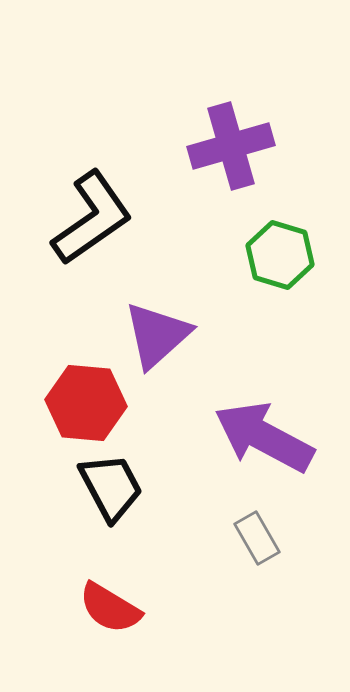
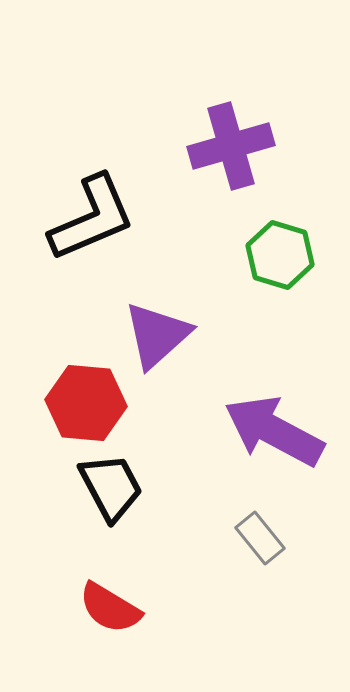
black L-shape: rotated 12 degrees clockwise
purple arrow: moved 10 px right, 6 px up
gray rectangle: moved 3 px right; rotated 9 degrees counterclockwise
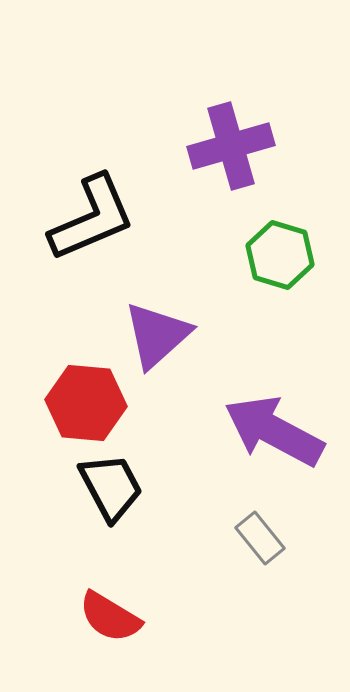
red semicircle: moved 9 px down
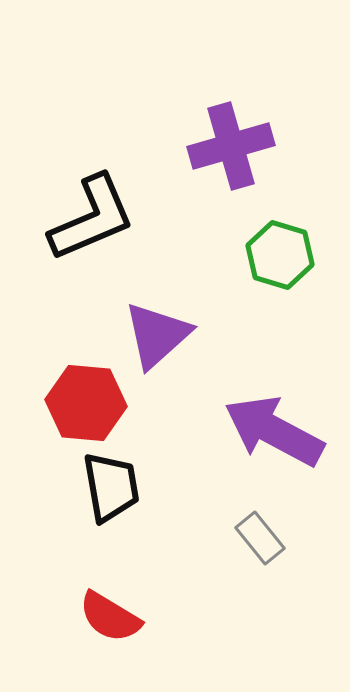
black trapezoid: rotated 18 degrees clockwise
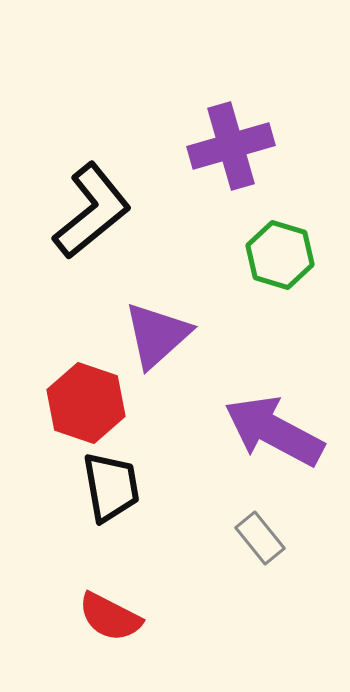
black L-shape: moved 7 px up; rotated 16 degrees counterclockwise
red hexagon: rotated 14 degrees clockwise
red semicircle: rotated 4 degrees counterclockwise
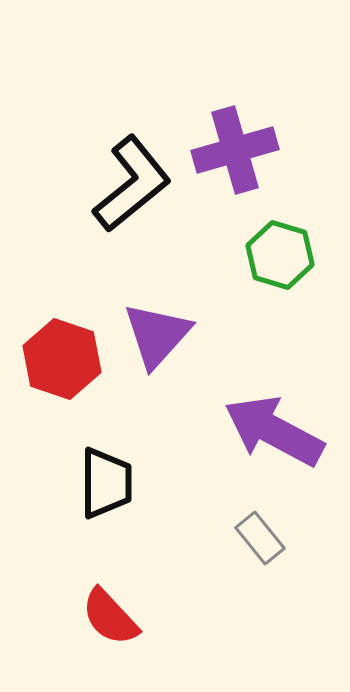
purple cross: moved 4 px right, 4 px down
black L-shape: moved 40 px right, 27 px up
purple triangle: rotated 6 degrees counterclockwise
red hexagon: moved 24 px left, 44 px up
black trapezoid: moved 5 px left, 4 px up; rotated 10 degrees clockwise
red semicircle: rotated 20 degrees clockwise
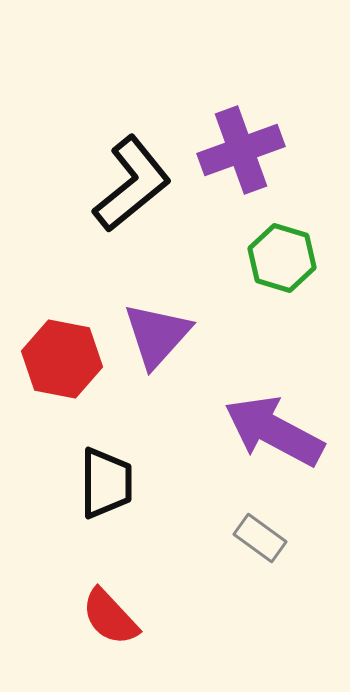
purple cross: moved 6 px right; rotated 4 degrees counterclockwise
green hexagon: moved 2 px right, 3 px down
red hexagon: rotated 8 degrees counterclockwise
gray rectangle: rotated 15 degrees counterclockwise
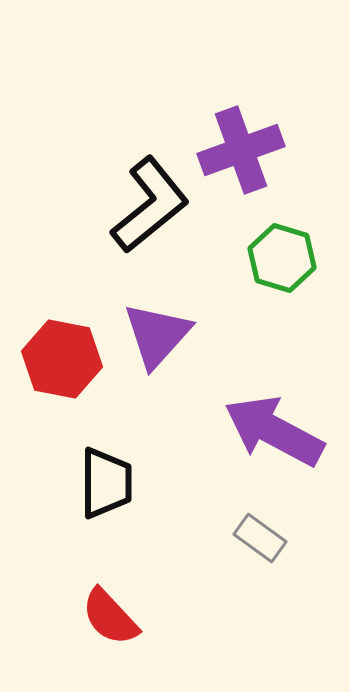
black L-shape: moved 18 px right, 21 px down
